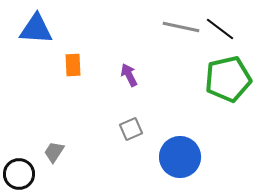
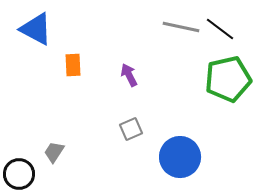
blue triangle: rotated 24 degrees clockwise
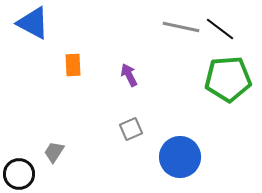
blue triangle: moved 3 px left, 6 px up
green pentagon: rotated 9 degrees clockwise
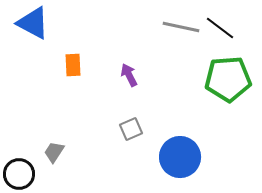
black line: moved 1 px up
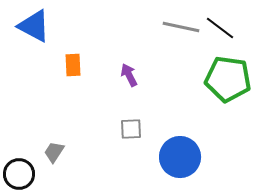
blue triangle: moved 1 px right, 3 px down
green pentagon: rotated 12 degrees clockwise
gray square: rotated 20 degrees clockwise
